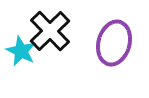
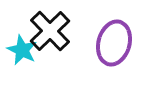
cyan star: moved 1 px right, 1 px up
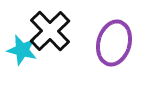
cyan star: rotated 12 degrees counterclockwise
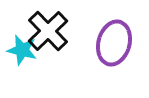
black cross: moved 2 px left
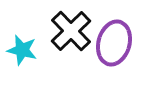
black cross: moved 23 px right
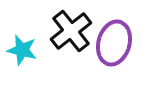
black cross: rotated 6 degrees clockwise
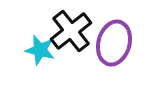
cyan star: moved 18 px right
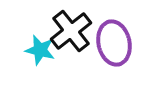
purple ellipse: rotated 27 degrees counterclockwise
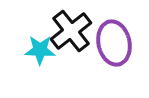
cyan star: rotated 12 degrees counterclockwise
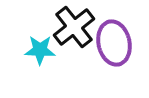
black cross: moved 3 px right, 4 px up
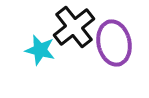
cyan star: rotated 12 degrees clockwise
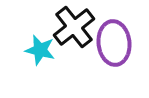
purple ellipse: rotated 6 degrees clockwise
